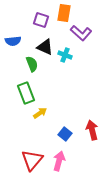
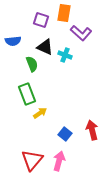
green rectangle: moved 1 px right, 1 px down
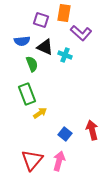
blue semicircle: moved 9 px right
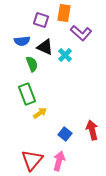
cyan cross: rotated 24 degrees clockwise
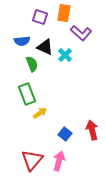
purple square: moved 1 px left, 3 px up
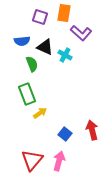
cyan cross: rotated 16 degrees counterclockwise
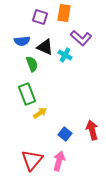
purple L-shape: moved 5 px down
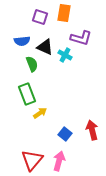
purple L-shape: rotated 25 degrees counterclockwise
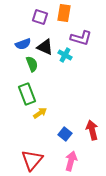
blue semicircle: moved 1 px right, 3 px down; rotated 14 degrees counterclockwise
pink arrow: moved 12 px right
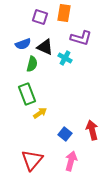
cyan cross: moved 3 px down
green semicircle: rotated 35 degrees clockwise
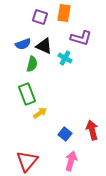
black triangle: moved 1 px left, 1 px up
red triangle: moved 5 px left, 1 px down
